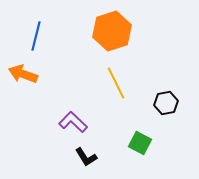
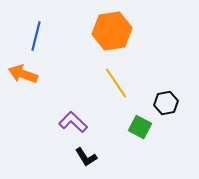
orange hexagon: rotated 9 degrees clockwise
yellow line: rotated 8 degrees counterclockwise
green square: moved 16 px up
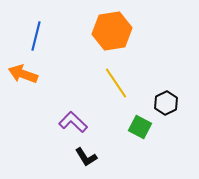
black hexagon: rotated 15 degrees counterclockwise
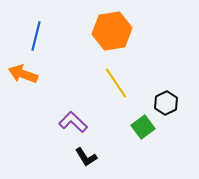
green square: moved 3 px right; rotated 25 degrees clockwise
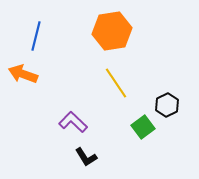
black hexagon: moved 1 px right, 2 px down
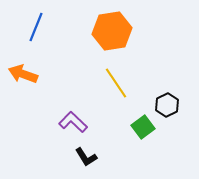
blue line: moved 9 px up; rotated 8 degrees clockwise
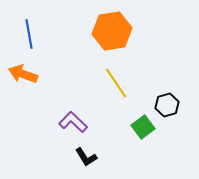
blue line: moved 7 px left, 7 px down; rotated 32 degrees counterclockwise
black hexagon: rotated 10 degrees clockwise
